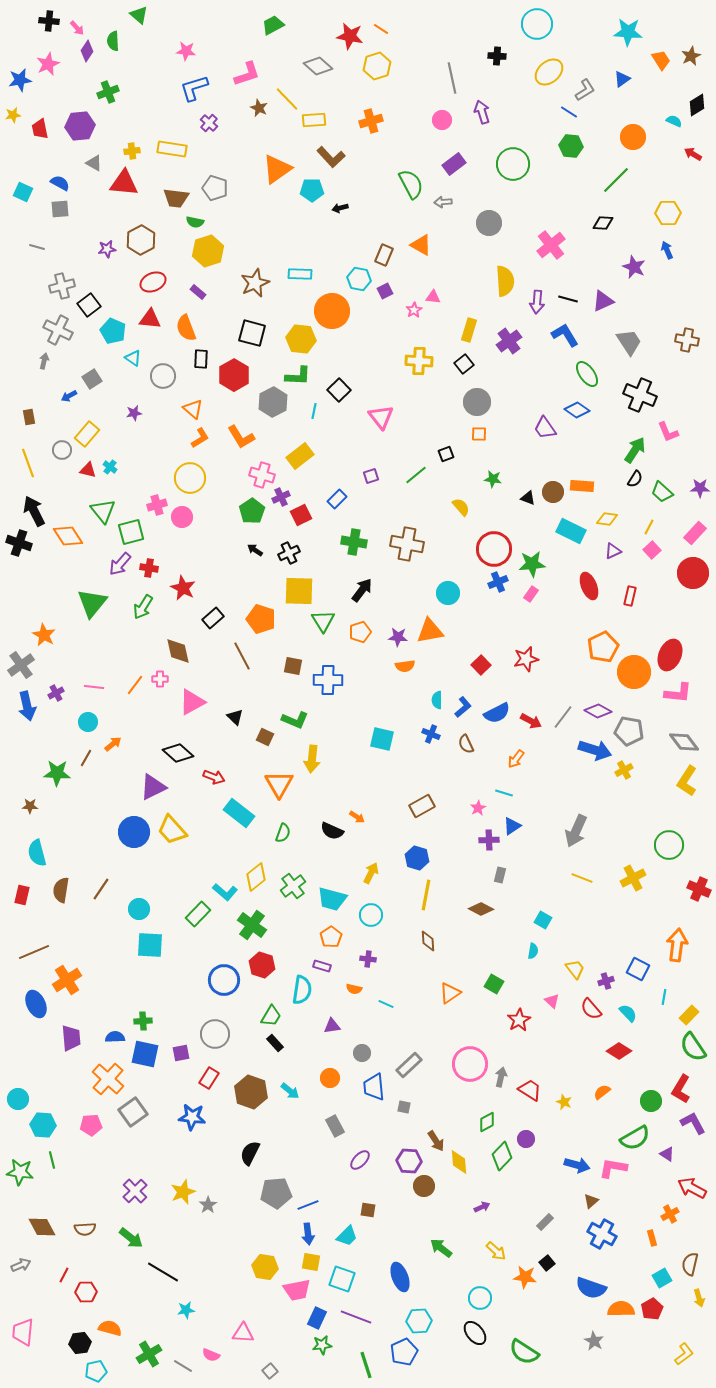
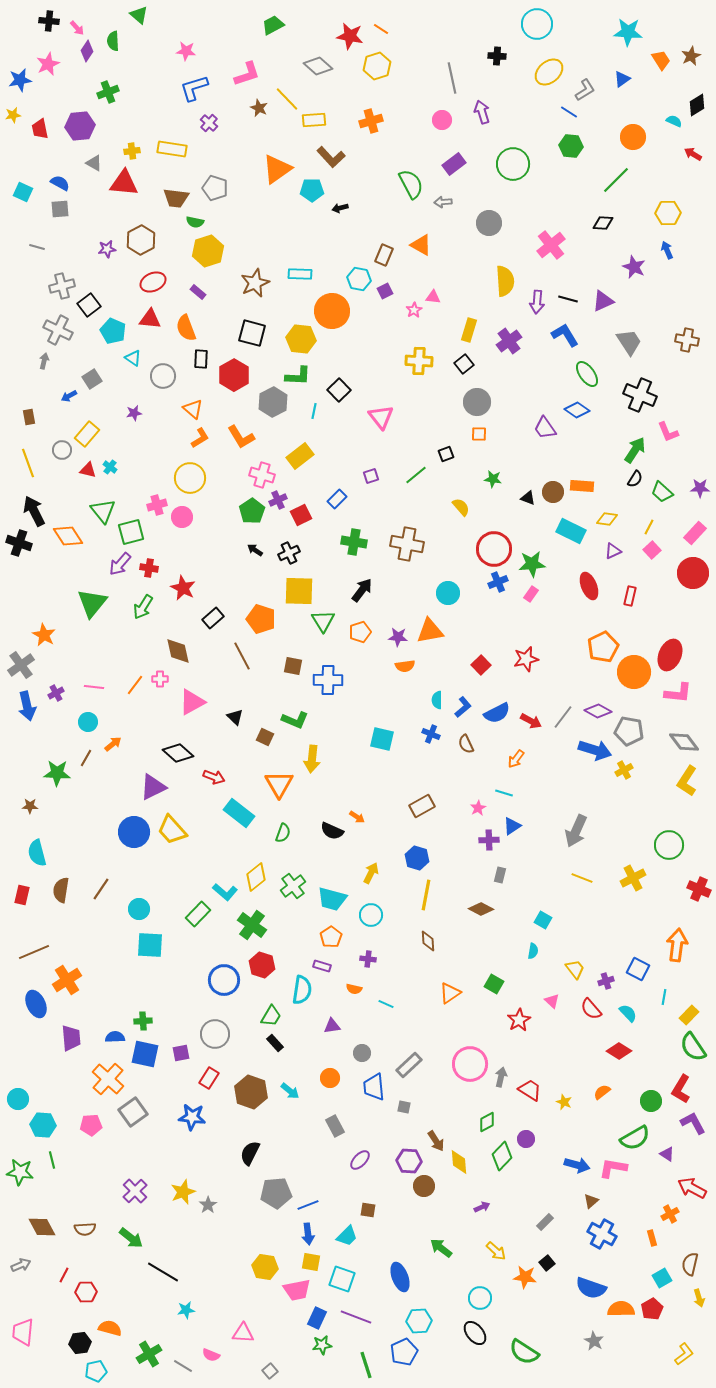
purple cross at (281, 497): moved 3 px left, 3 px down
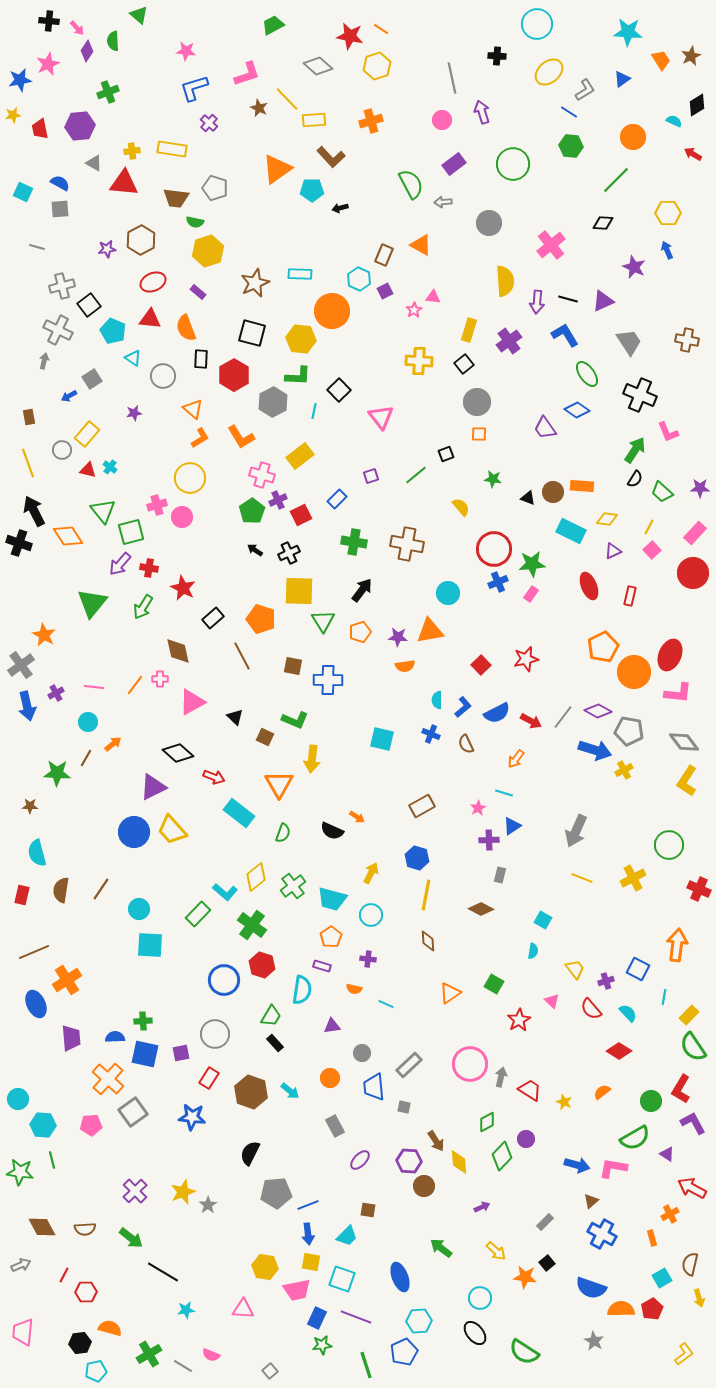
cyan hexagon at (359, 279): rotated 15 degrees clockwise
pink triangle at (243, 1333): moved 24 px up
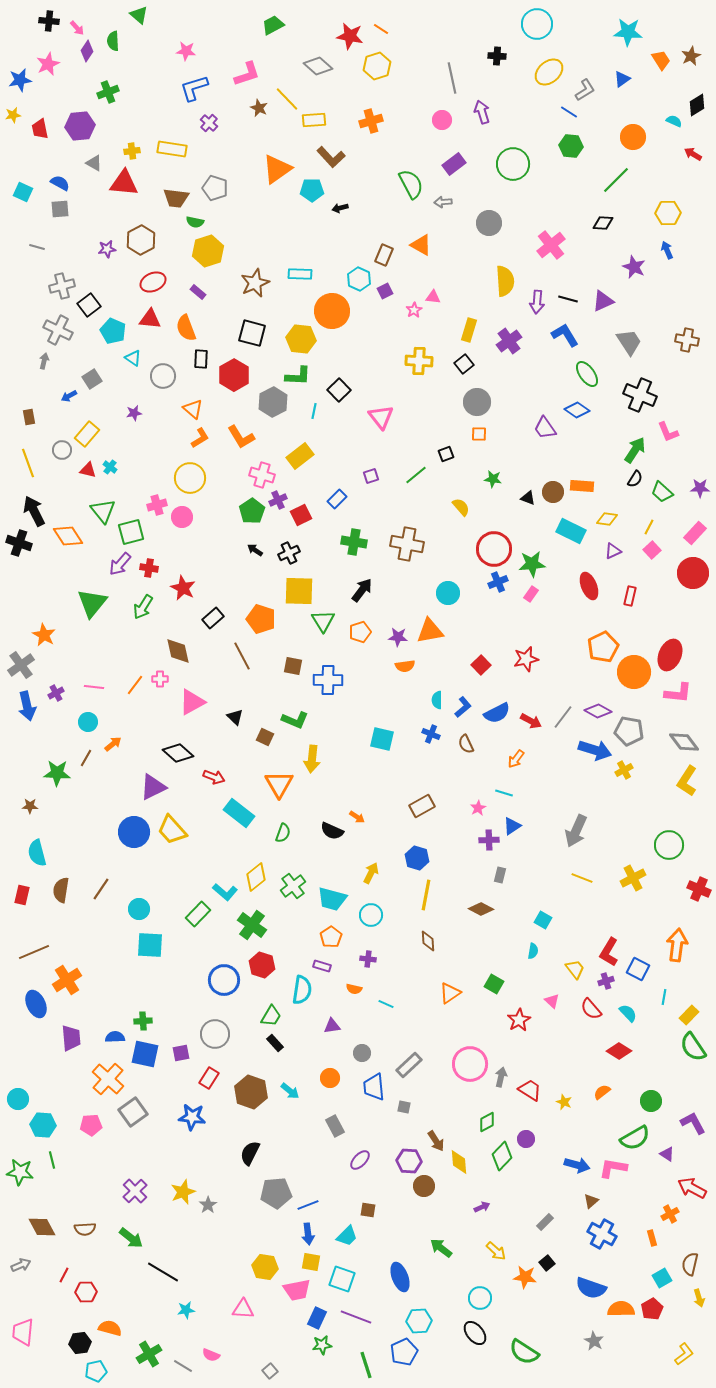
red L-shape at (681, 1089): moved 72 px left, 137 px up
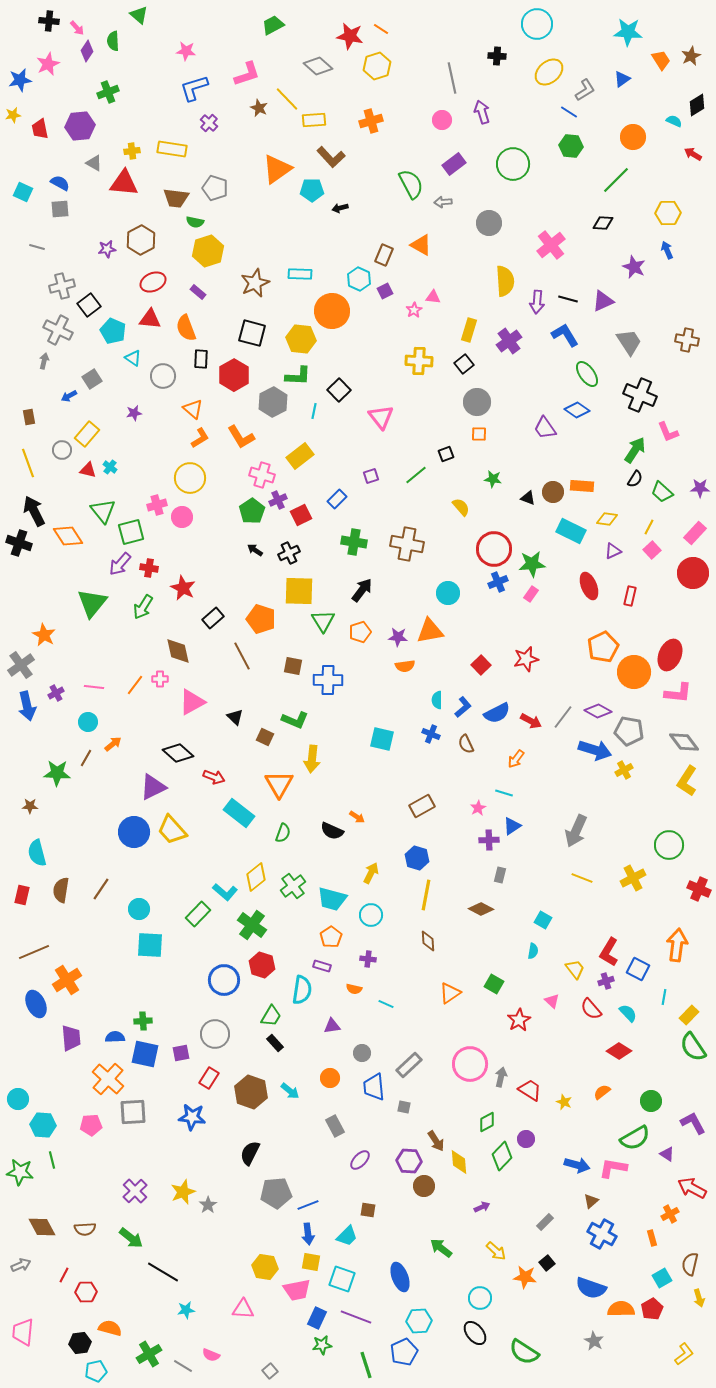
gray square at (133, 1112): rotated 32 degrees clockwise
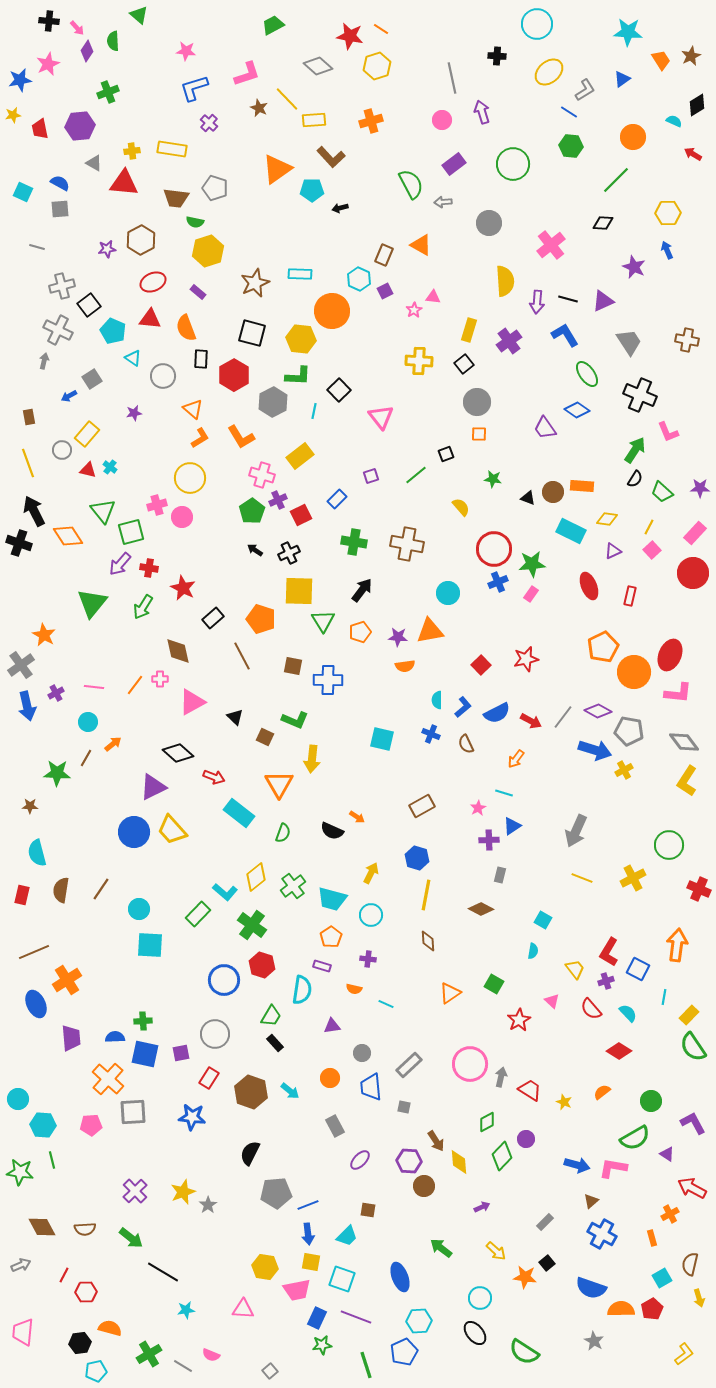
blue trapezoid at (374, 1087): moved 3 px left
